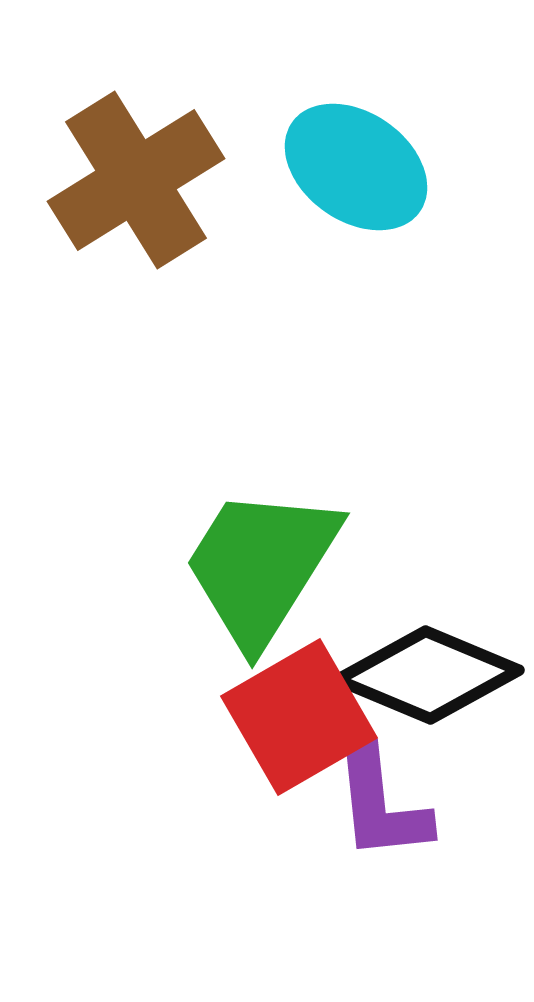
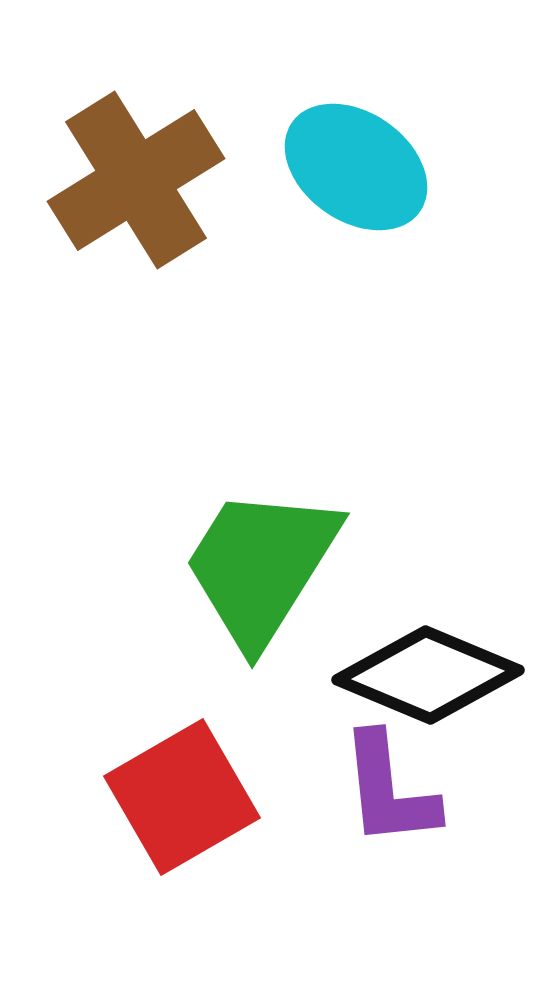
red square: moved 117 px left, 80 px down
purple L-shape: moved 8 px right, 14 px up
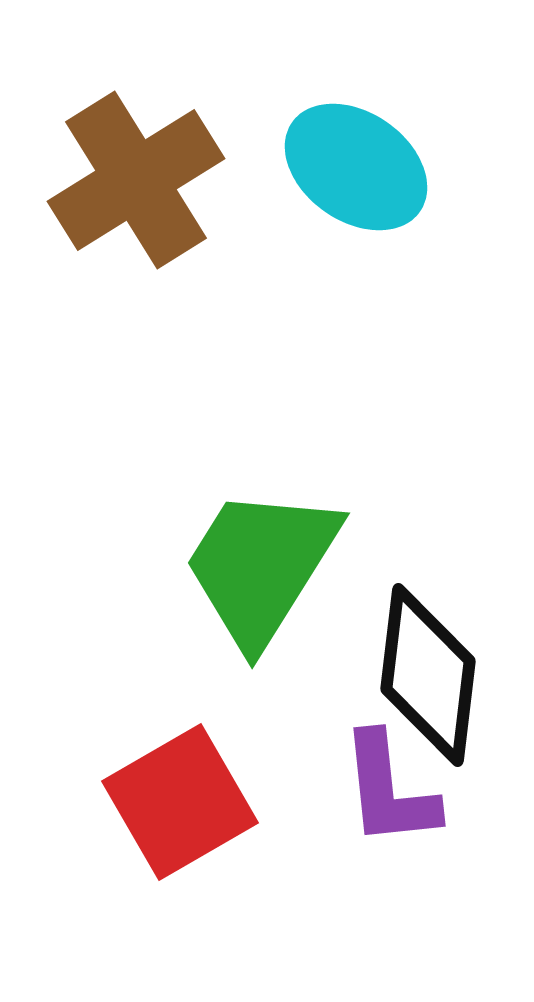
black diamond: rotated 74 degrees clockwise
red square: moved 2 px left, 5 px down
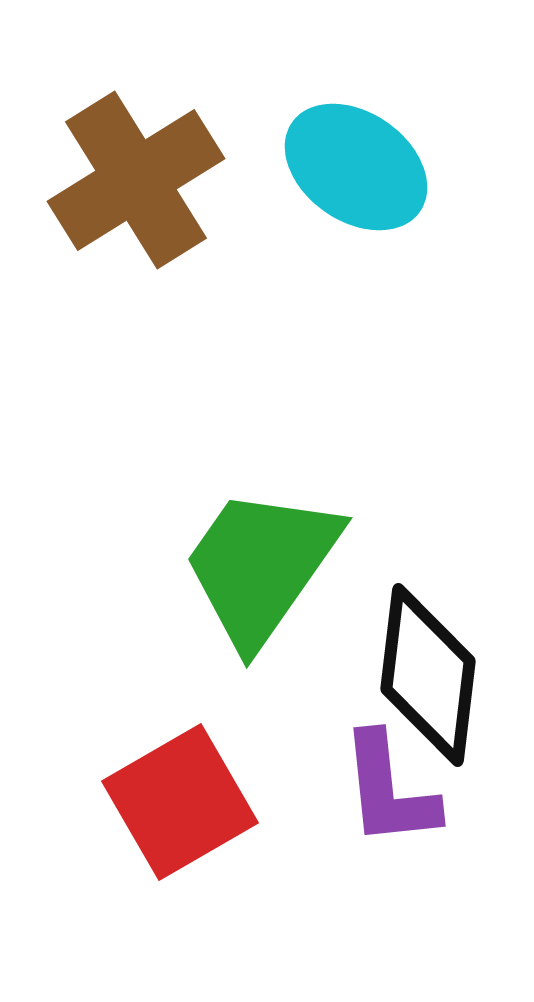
green trapezoid: rotated 3 degrees clockwise
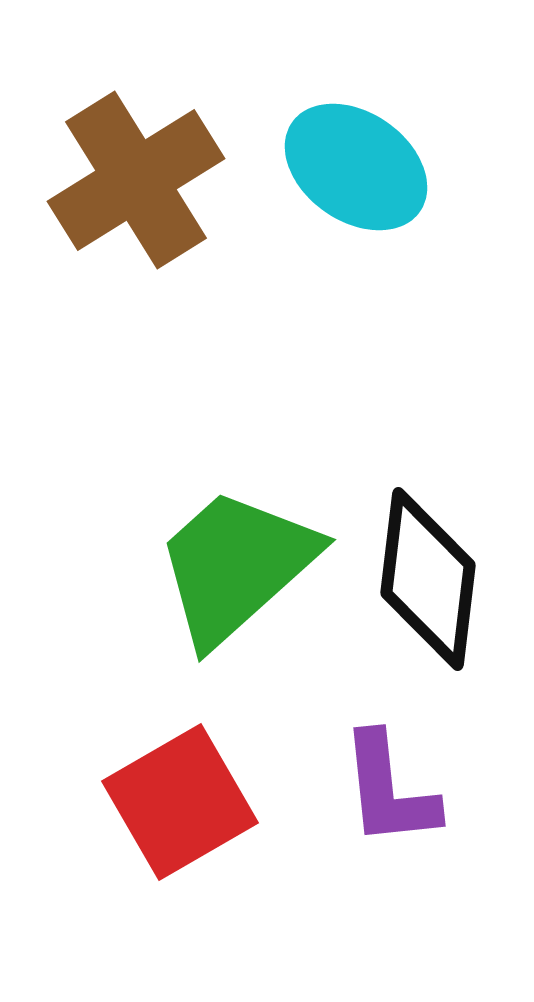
green trapezoid: moved 25 px left; rotated 13 degrees clockwise
black diamond: moved 96 px up
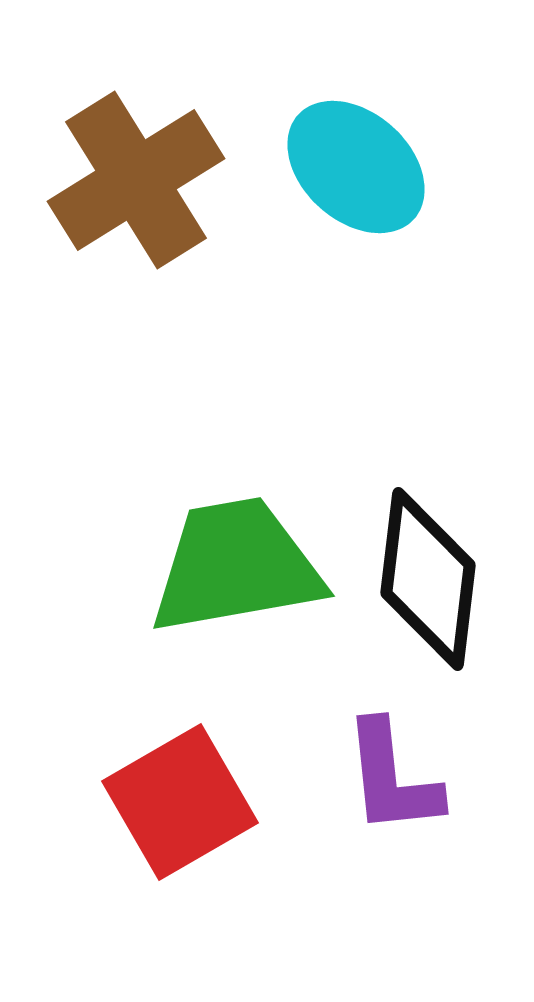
cyan ellipse: rotated 7 degrees clockwise
green trapezoid: rotated 32 degrees clockwise
purple L-shape: moved 3 px right, 12 px up
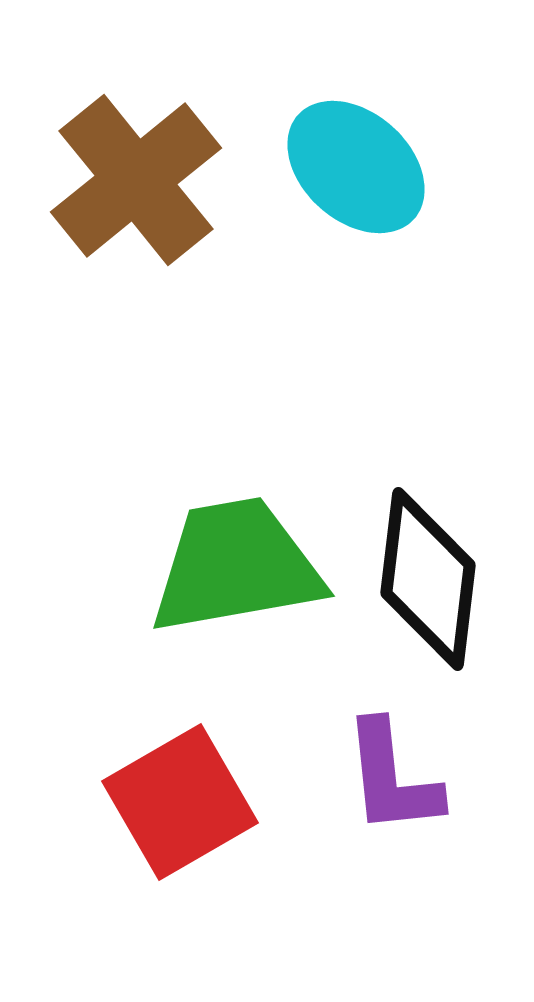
brown cross: rotated 7 degrees counterclockwise
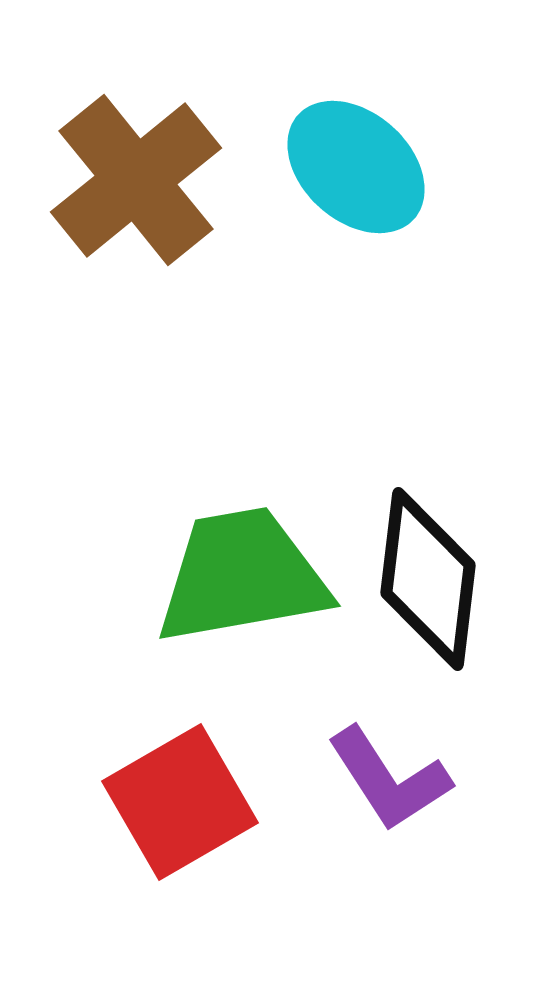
green trapezoid: moved 6 px right, 10 px down
purple L-shape: moved 3 px left, 1 px down; rotated 27 degrees counterclockwise
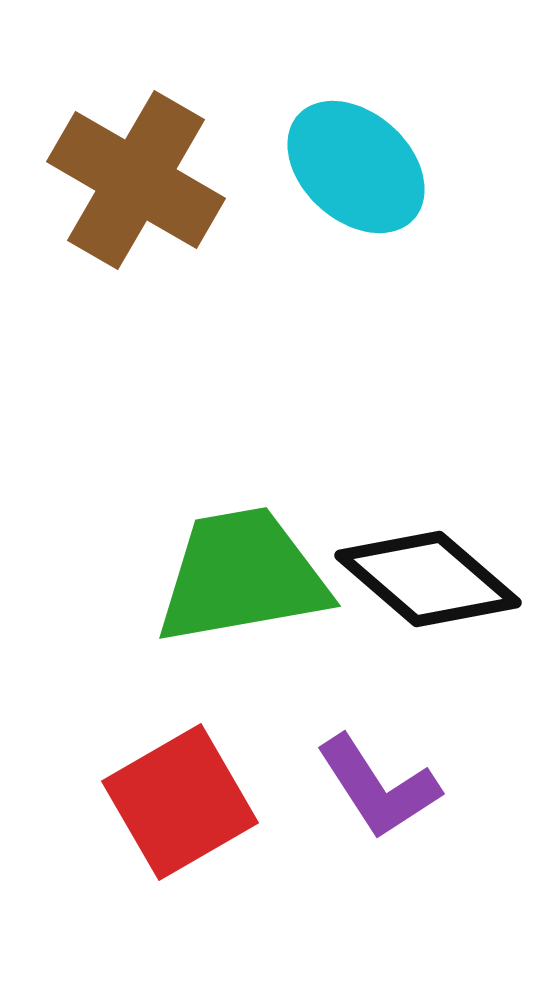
brown cross: rotated 21 degrees counterclockwise
black diamond: rotated 56 degrees counterclockwise
purple L-shape: moved 11 px left, 8 px down
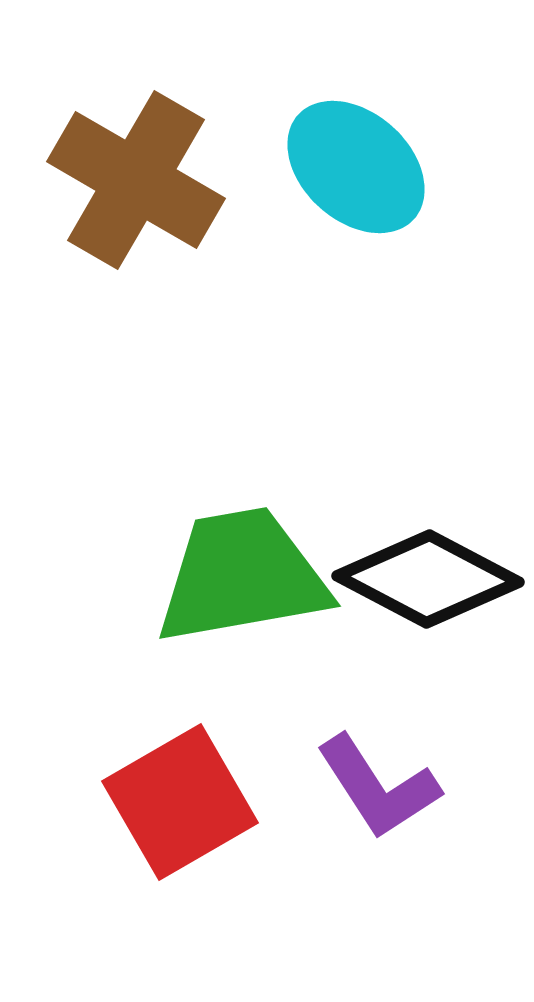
black diamond: rotated 13 degrees counterclockwise
